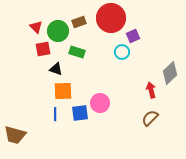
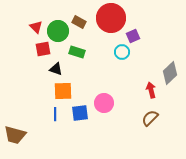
brown rectangle: rotated 48 degrees clockwise
pink circle: moved 4 px right
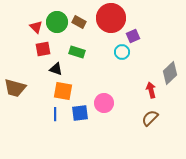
green circle: moved 1 px left, 9 px up
orange square: rotated 12 degrees clockwise
brown trapezoid: moved 47 px up
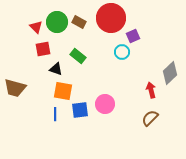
green rectangle: moved 1 px right, 4 px down; rotated 21 degrees clockwise
pink circle: moved 1 px right, 1 px down
blue square: moved 3 px up
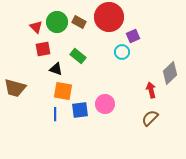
red circle: moved 2 px left, 1 px up
